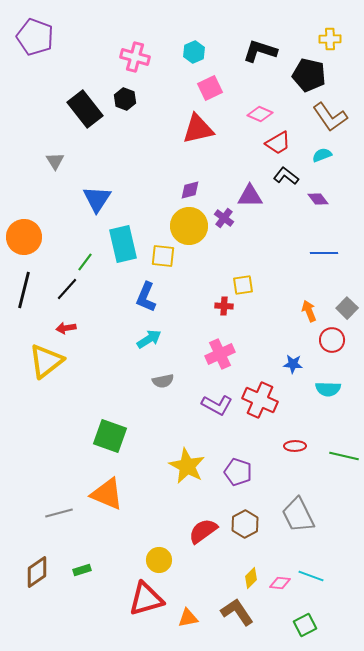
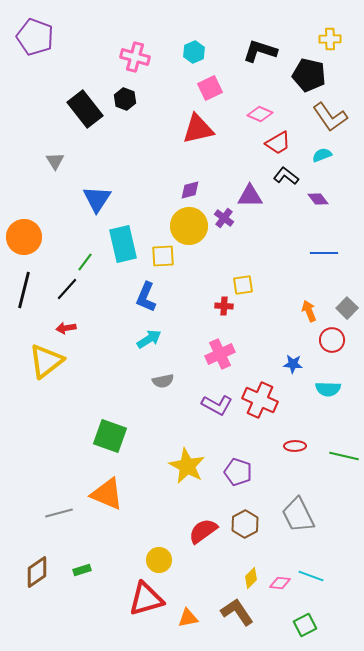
yellow square at (163, 256): rotated 10 degrees counterclockwise
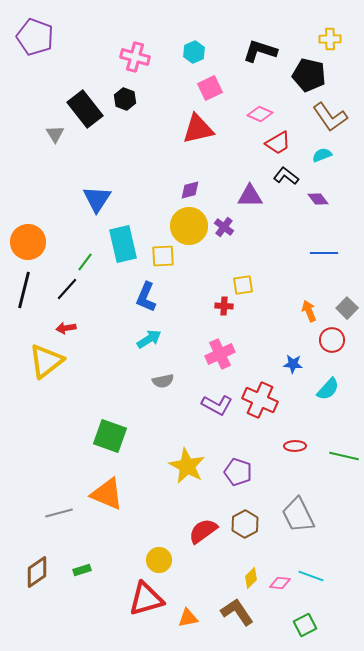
gray triangle at (55, 161): moved 27 px up
purple cross at (224, 218): moved 9 px down
orange circle at (24, 237): moved 4 px right, 5 px down
cyan semicircle at (328, 389): rotated 50 degrees counterclockwise
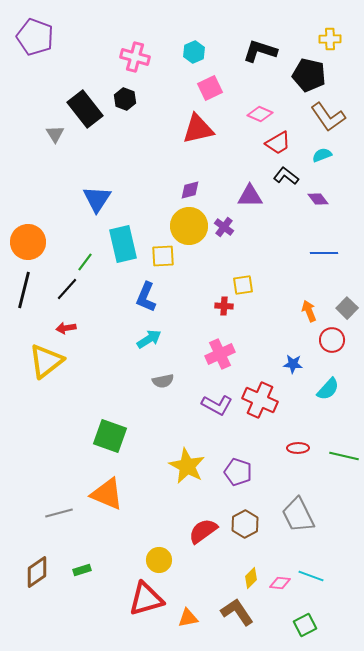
brown L-shape at (330, 117): moved 2 px left
red ellipse at (295, 446): moved 3 px right, 2 px down
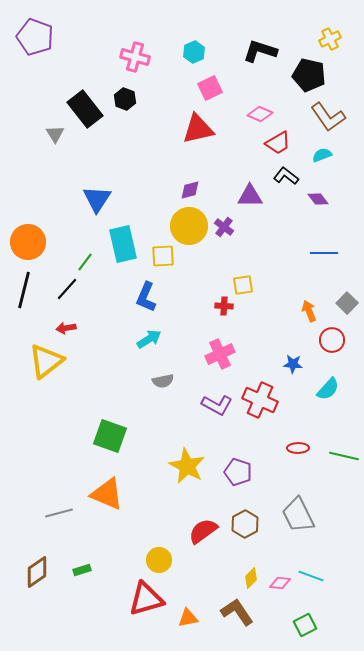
yellow cross at (330, 39): rotated 25 degrees counterclockwise
gray square at (347, 308): moved 5 px up
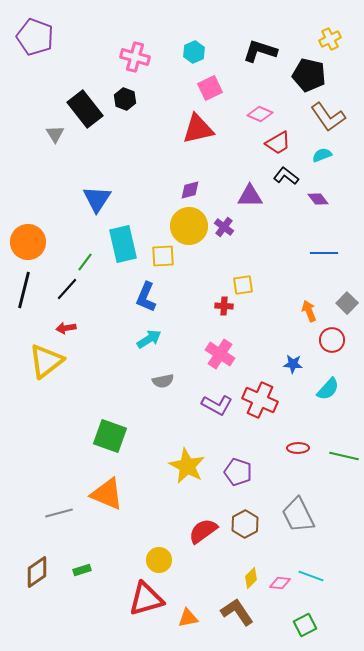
pink cross at (220, 354): rotated 32 degrees counterclockwise
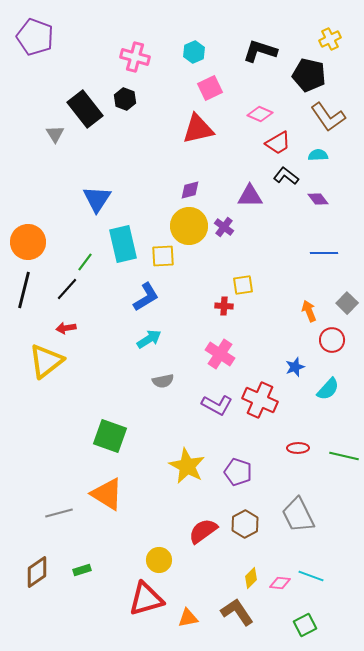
cyan semicircle at (322, 155): moved 4 px left; rotated 18 degrees clockwise
blue L-shape at (146, 297): rotated 144 degrees counterclockwise
blue star at (293, 364): moved 2 px right, 3 px down; rotated 24 degrees counterclockwise
orange triangle at (107, 494): rotated 9 degrees clockwise
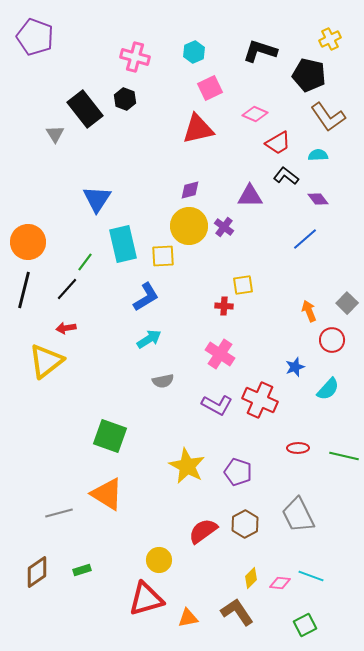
pink diamond at (260, 114): moved 5 px left
blue line at (324, 253): moved 19 px left, 14 px up; rotated 40 degrees counterclockwise
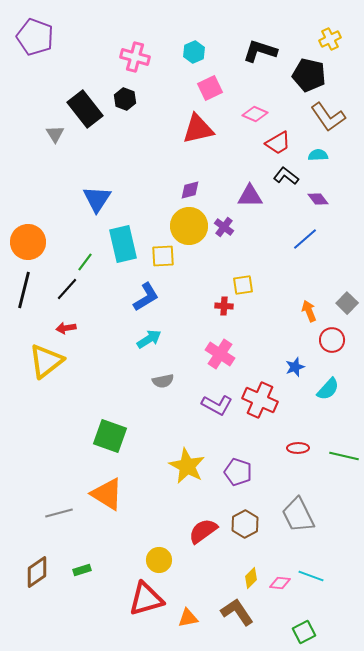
green square at (305, 625): moved 1 px left, 7 px down
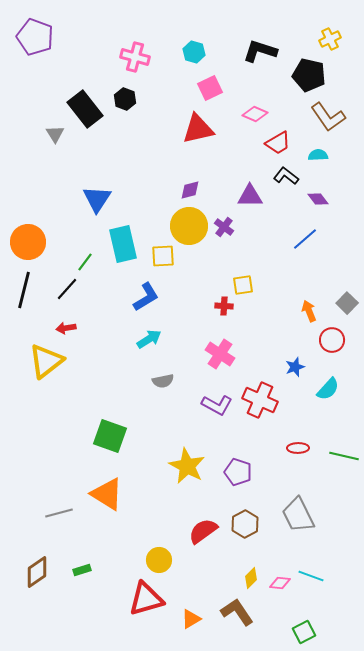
cyan hexagon at (194, 52): rotated 20 degrees counterclockwise
orange triangle at (188, 618): moved 3 px right, 1 px down; rotated 20 degrees counterclockwise
